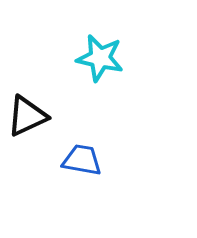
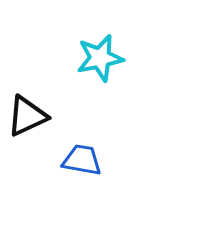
cyan star: rotated 24 degrees counterclockwise
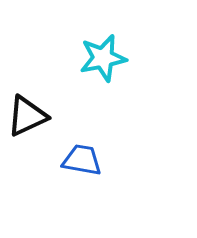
cyan star: moved 3 px right
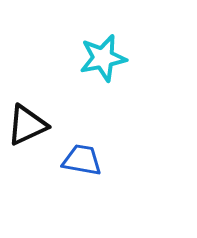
black triangle: moved 9 px down
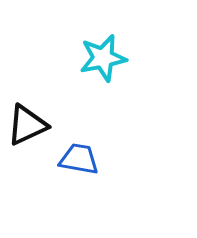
blue trapezoid: moved 3 px left, 1 px up
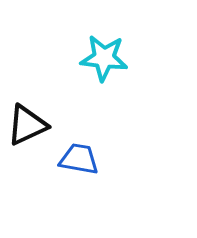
cyan star: moved 1 px right; rotated 18 degrees clockwise
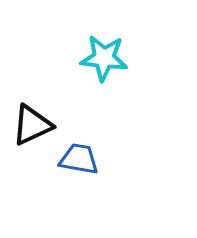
black triangle: moved 5 px right
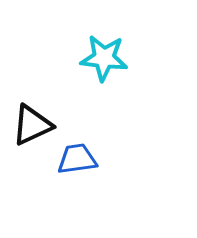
blue trapezoid: moved 2 px left; rotated 18 degrees counterclockwise
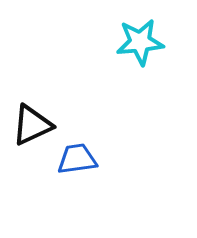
cyan star: moved 36 px right, 16 px up; rotated 12 degrees counterclockwise
